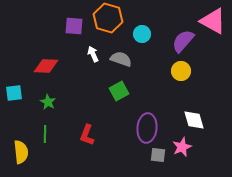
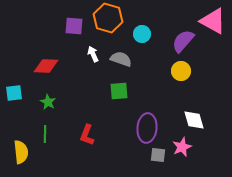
green square: rotated 24 degrees clockwise
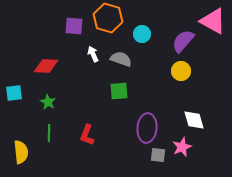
green line: moved 4 px right, 1 px up
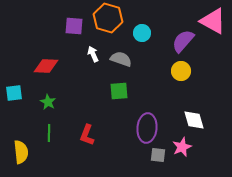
cyan circle: moved 1 px up
